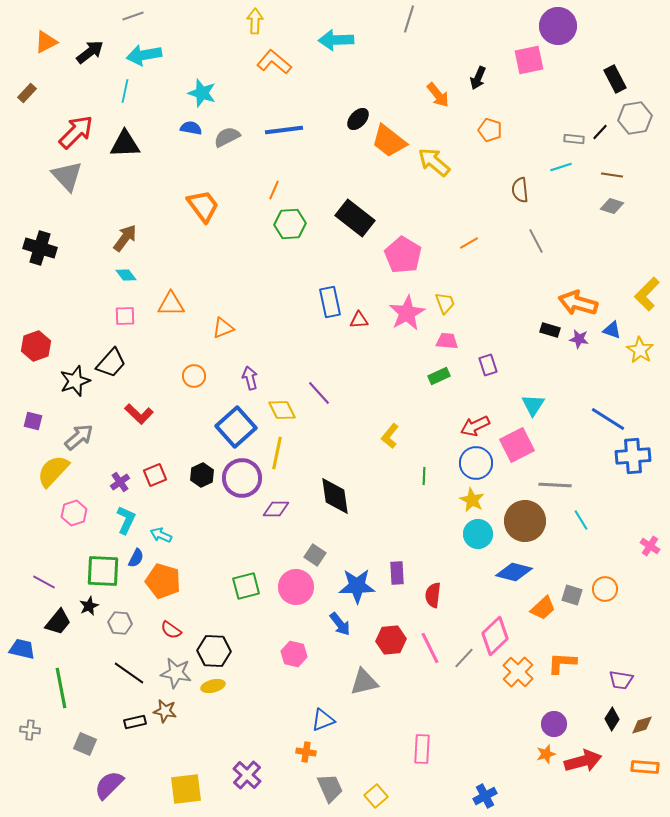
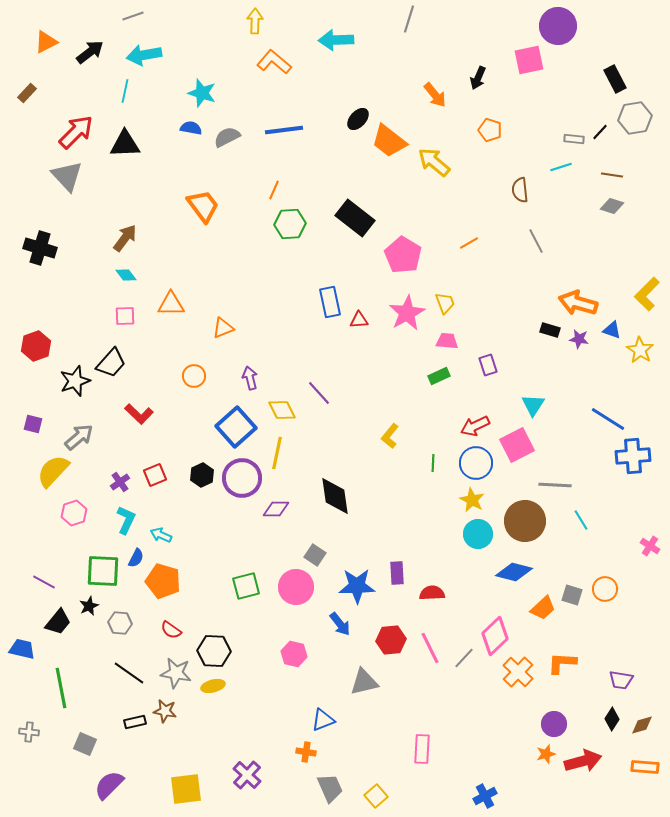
orange arrow at (438, 95): moved 3 px left
purple square at (33, 421): moved 3 px down
green line at (424, 476): moved 9 px right, 13 px up
red semicircle at (433, 595): moved 1 px left, 2 px up; rotated 80 degrees clockwise
gray cross at (30, 730): moved 1 px left, 2 px down
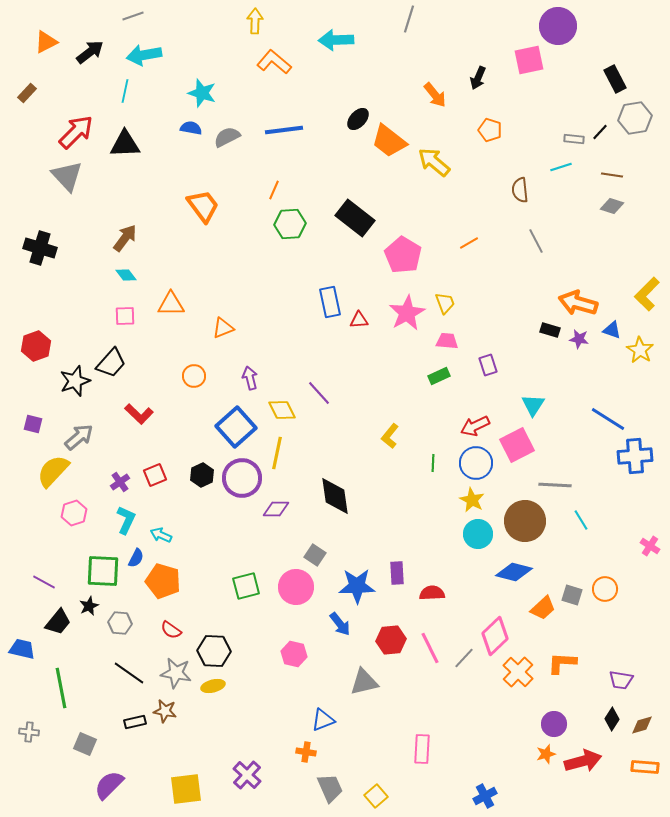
blue cross at (633, 456): moved 2 px right
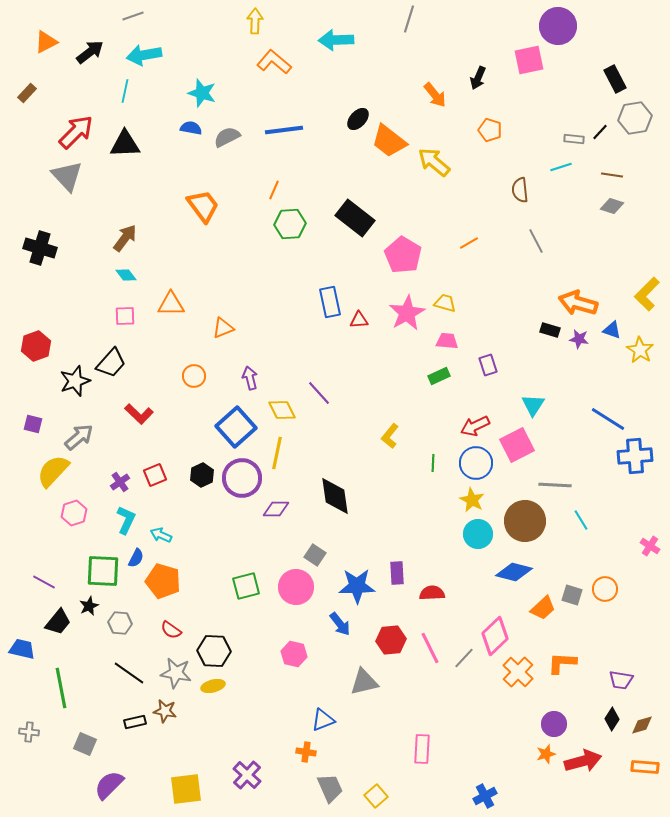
yellow trapezoid at (445, 303): rotated 55 degrees counterclockwise
